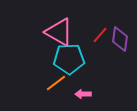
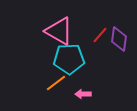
pink triangle: moved 1 px up
purple diamond: moved 1 px left
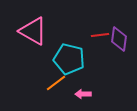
pink triangle: moved 26 px left
red line: rotated 42 degrees clockwise
cyan pentagon: rotated 16 degrees clockwise
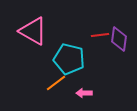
pink arrow: moved 1 px right, 1 px up
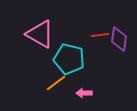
pink triangle: moved 7 px right, 3 px down
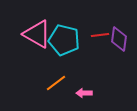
pink triangle: moved 3 px left
cyan pentagon: moved 5 px left, 19 px up
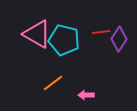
red line: moved 1 px right, 3 px up
purple diamond: rotated 25 degrees clockwise
orange line: moved 3 px left
pink arrow: moved 2 px right, 2 px down
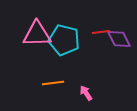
pink triangle: rotated 32 degrees counterclockwise
purple diamond: rotated 60 degrees counterclockwise
orange line: rotated 30 degrees clockwise
pink arrow: moved 2 px up; rotated 56 degrees clockwise
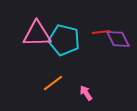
purple diamond: moved 1 px left
orange line: rotated 30 degrees counterclockwise
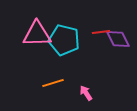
orange line: rotated 20 degrees clockwise
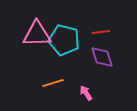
purple diamond: moved 16 px left, 18 px down; rotated 10 degrees clockwise
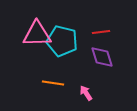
cyan pentagon: moved 2 px left, 1 px down
orange line: rotated 25 degrees clockwise
